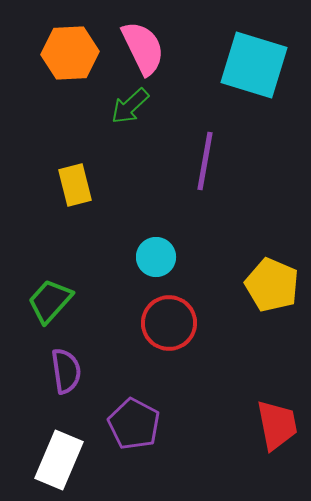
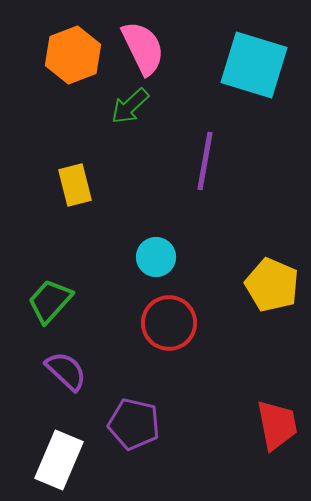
orange hexagon: moved 3 px right, 2 px down; rotated 18 degrees counterclockwise
purple semicircle: rotated 39 degrees counterclockwise
purple pentagon: rotated 15 degrees counterclockwise
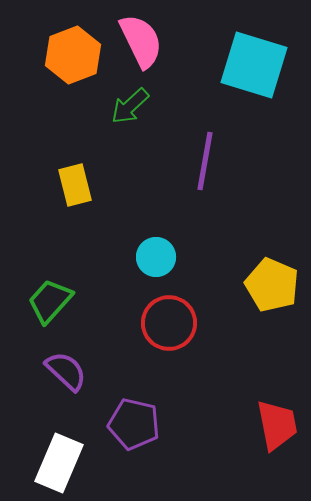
pink semicircle: moved 2 px left, 7 px up
white rectangle: moved 3 px down
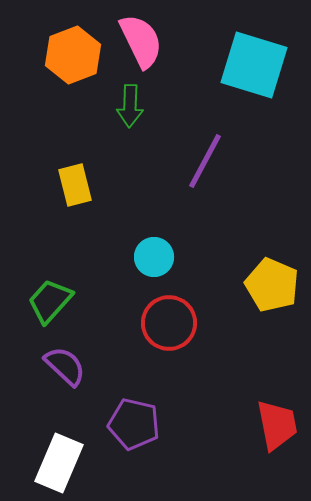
green arrow: rotated 45 degrees counterclockwise
purple line: rotated 18 degrees clockwise
cyan circle: moved 2 px left
purple semicircle: moved 1 px left, 5 px up
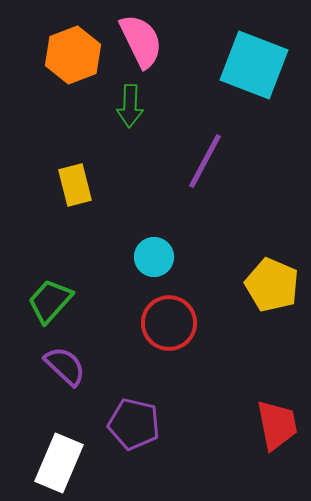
cyan square: rotated 4 degrees clockwise
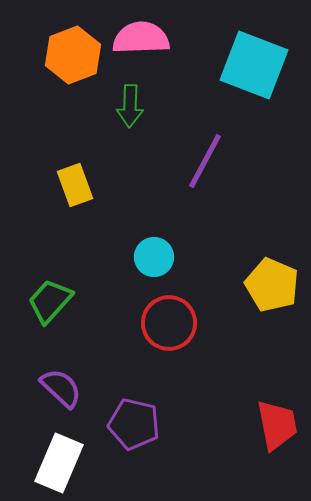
pink semicircle: moved 3 px up; rotated 66 degrees counterclockwise
yellow rectangle: rotated 6 degrees counterclockwise
purple semicircle: moved 4 px left, 22 px down
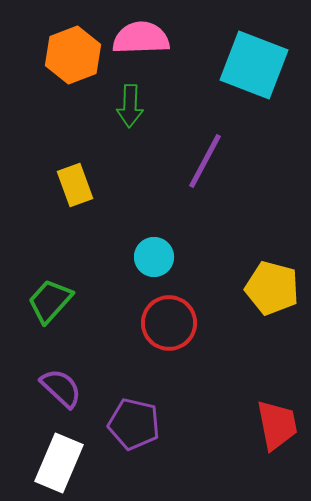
yellow pentagon: moved 3 px down; rotated 8 degrees counterclockwise
